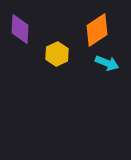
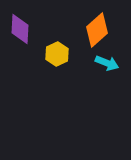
orange diamond: rotated 8 degrees counterclockwise
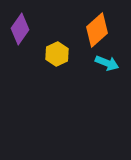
purple diamond: rotated 32 degrees clockwise
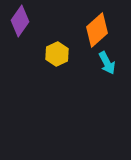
purple diamond: moved 8 px up
cyan arrow: rotated 40 degrees clockwise
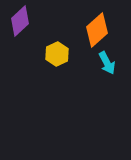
purple diamond: rotated 12 degrees clockwise
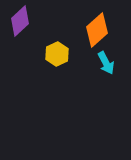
cyan arrow: moved 1 px left
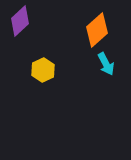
yellow hexagon: moved 14 px left, 16 px down
cyan arrow: moved 1 px down
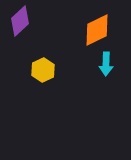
orange diamond: rotated 16 degrees clockwise
cyan arrow: rotated 30 degrees clockwise
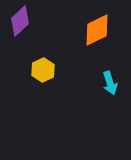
cyan arrow: moved 4 px right, 19 px down; rotated 20 degrees counterclockwise
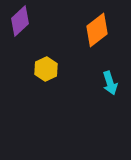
orange diamond: rotated 12 degrees counterclockwise
yellow hexagon: moved 3 px right, 1 px up
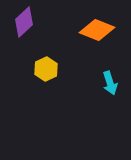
purple diamond: moved 4 px right, 1 px down
orange diamond: rotated 60 degrees clockwise
